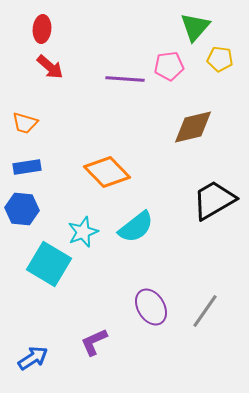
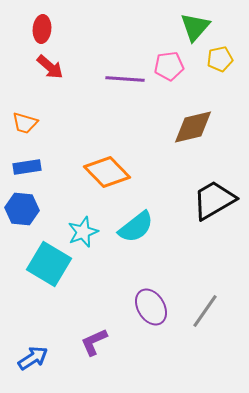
yellow pentagon: rotated 20 degrees counterclockwise
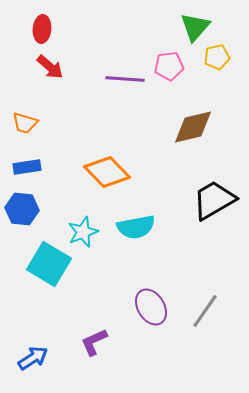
yellow pentagon: moved 3 px left, 2 px up
cyan semicircle: rotated 27 degrees clockwise
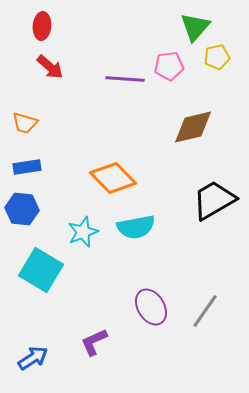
red ellipse: moved 3 px up
orange diamond: moved 6 px right, 6 px down
cyan square: moved 8 px left, 6 px down
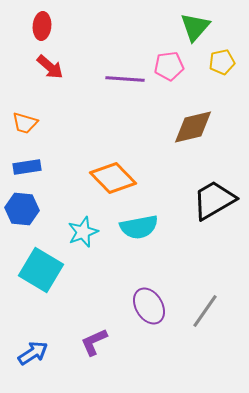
yellow pentagon: moved 5 px right, 5 px down
cyan semicircle: moved 3 px right
purple ellipse: moved 2 px left, 1 px up
blue arrow: moved 5 px up
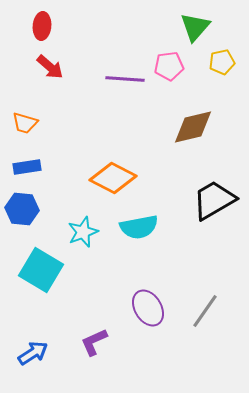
orange diamond: rotated 18 degrees counterclockwise
purple ellipse: moved 1 px left, 2 px down
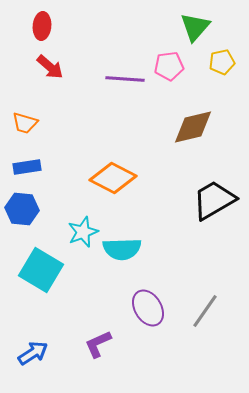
cyan semicircle: moved 17 px left, 22 px down; rotated 9 degrees clockwise
purple L-shape: moved 4 px right, 2 px down
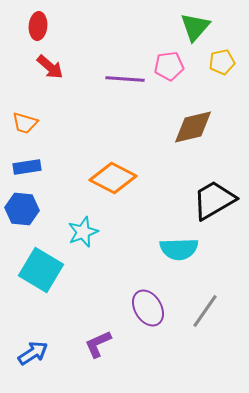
red ellipse: moved 4 px left
cyan semicircle: moved 57 px right
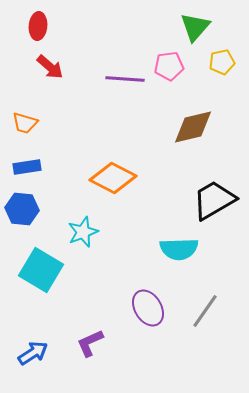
purple L-shape: moved 8 px left, 1 px up
